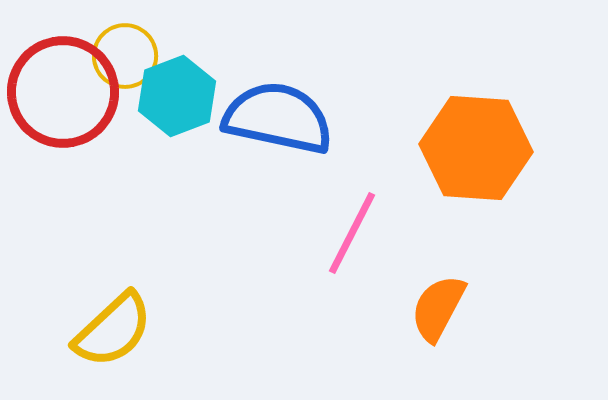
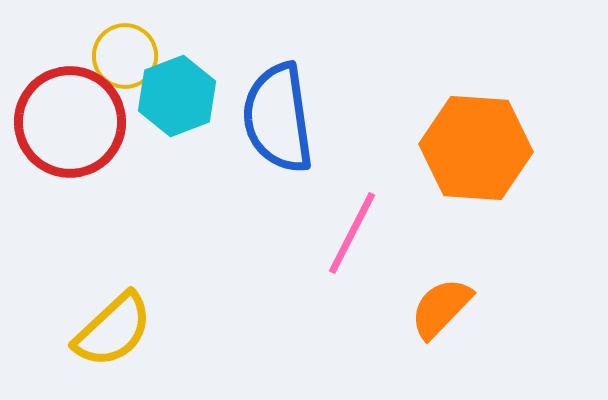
red circle: moved 7 px right, 30 px down
blue semicircle: rotated 110 degrees counterclockwise
orange semicircle: moved 3 px right; rotated 16 degrees clockwise
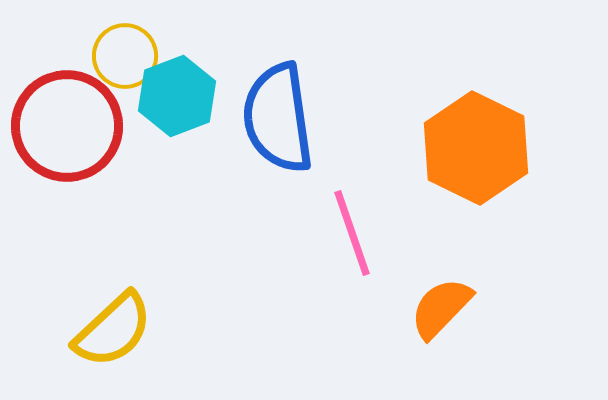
red circle: moved 3 px left, 4 px down
orange hexagon: rotated 22 degrees clockwise
pink line: rotated 46 degrees counterclockwise
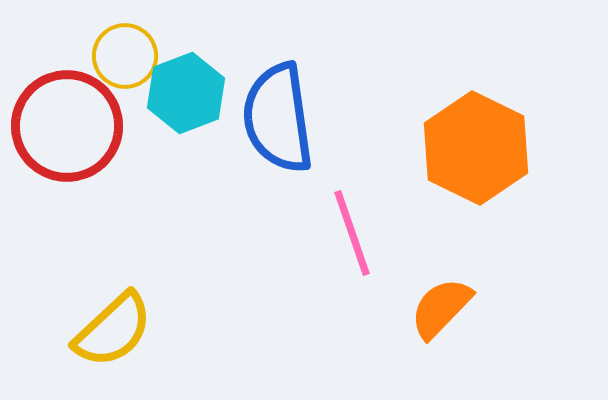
cyan hexagon: moved 9 px right, 3 px up
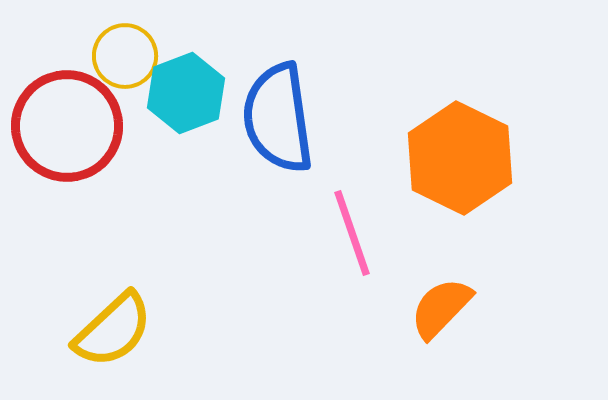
orange hexagon: moved 16 px left, 10 px down
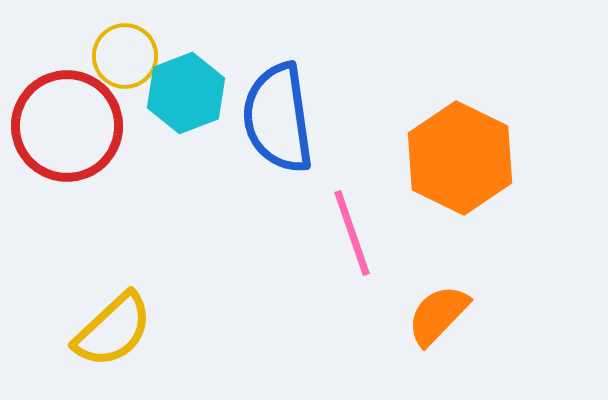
orange semicircle: moved 3 px left, 7 px down
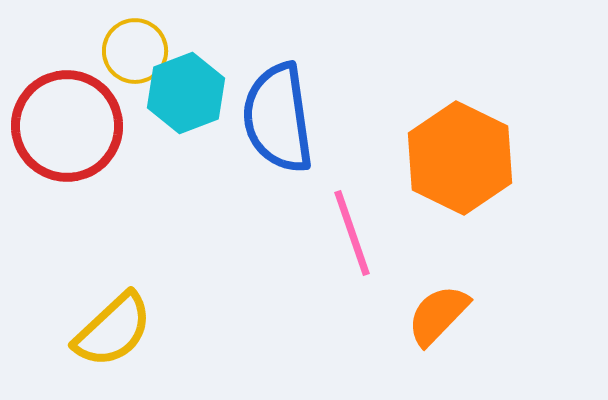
yellow circle: moved 10 px right, 5 px up
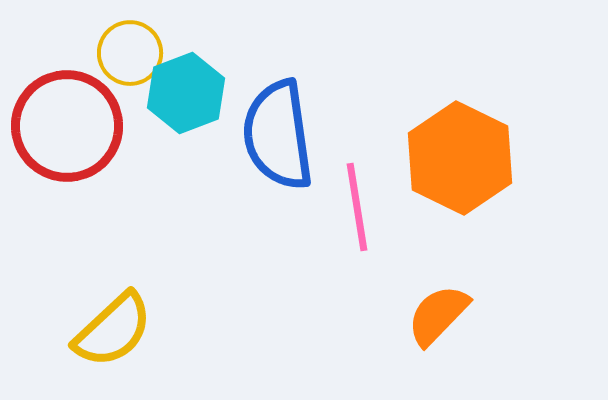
yellow circle: moved 5 px left, 2 px down
blue semicircle: moved 17 px down
pink line: moved 5 px right, 26 px up; rotated 10 degrees clockwise
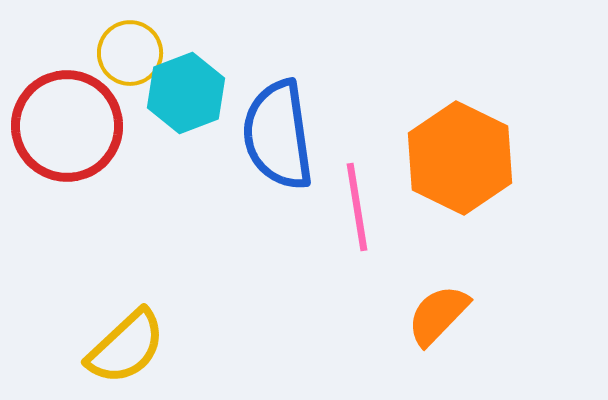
yellow semicircle: moved 13 px right, 17 px down
